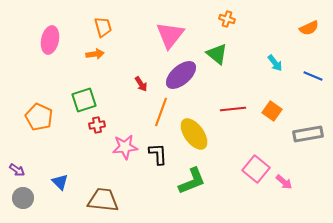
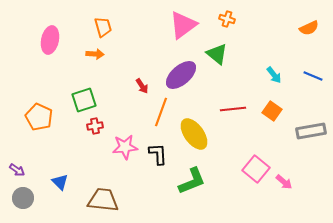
pink triangle: moved 13 px right, 10 px up; rotated 16 degrees clockwise
orange arrow: rotated 12 degrees clockwise
cyan arrow: moved 1 px left, 12 px down
red arrow: moved 1 px right, 2 px down
red cross: moved 2 px left, 1 px down
gray rectangle: moved 3 px right, 3 px up
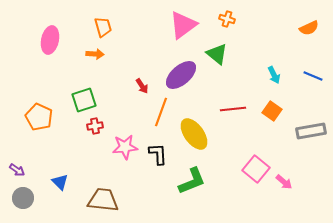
cyan arrow: rotated 12 degrees clockwise
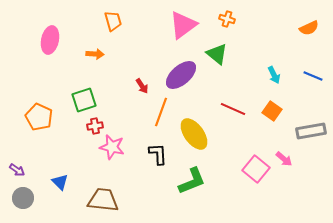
orange trapezoid: moved 10 px right, 6 px up
red line: rotated 30 degrees clockwise
pink star: moved 13 px left; rotated 20 degrees clockwise
pink arrow: moved 23 px up
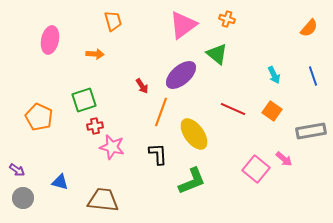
orange semicircle: rotated 24 degrees counterclockwise
blue line: rotated 48 degrees clockwise
blue triangle: rotated 30 degrees counterclockwise
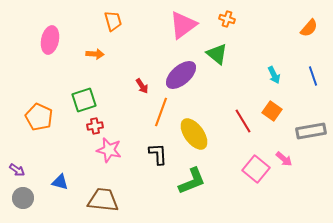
red line: moved 10 px right, 12 px down; rotated 35 degrees clockwise
pink star: moved 3 px left, 3 px down
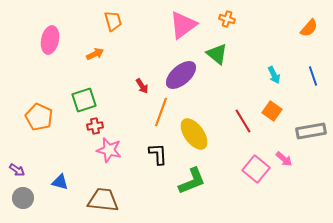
orange arrow: rotated 30 degrees counterclockwise
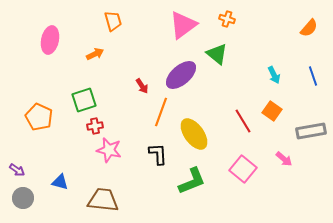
pink square: moved 13 px left
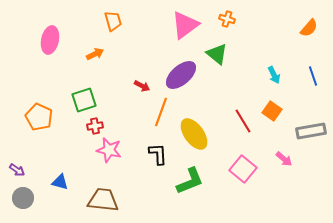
pink triangle: moved 2 px right
red arrow: rotated 28 degrees counterclockwise
green L-shape: moved 2 px left
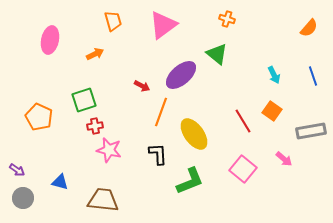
pink triangle: moved 22 px left
